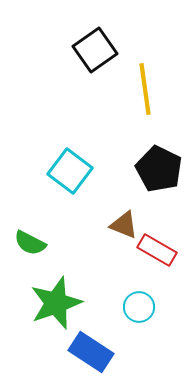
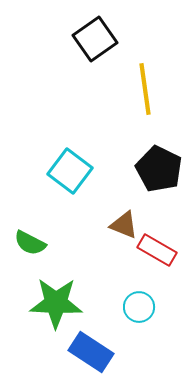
black square: moved 11 px up
green star: rotated 22 degrees clockwise
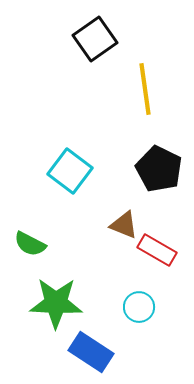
green semicircle: moved 1 px down
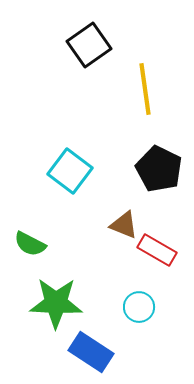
black square: moved 6 px left, 6 px down
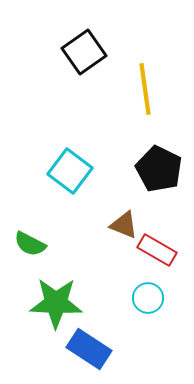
black square: moved 5 px left, 7 px down
cyan circle: moved 9 px right, 9 px up
blue rectangle: moved 2 px left, 3 px up
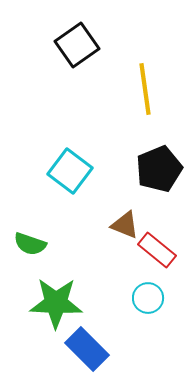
black square: moved 7 px left, 7 px up
black pentagon: rotated 24 degrees clockwise
brown triangle: moved 1 px right
green semicircle: rotated 8 degrees counterclockwise
red rectangle: rotated 9 degrees clockwise
blue rectangle: moved 2 px left; rotated 12 degrees clockwise
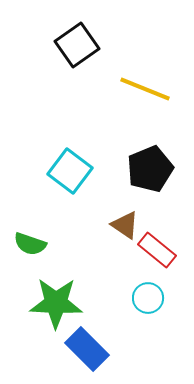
yellow line: rotated 60 degrees counterclockwise
black pentagon: moved 9 px left
brown triangle: rotated 12 degrees clockwise
